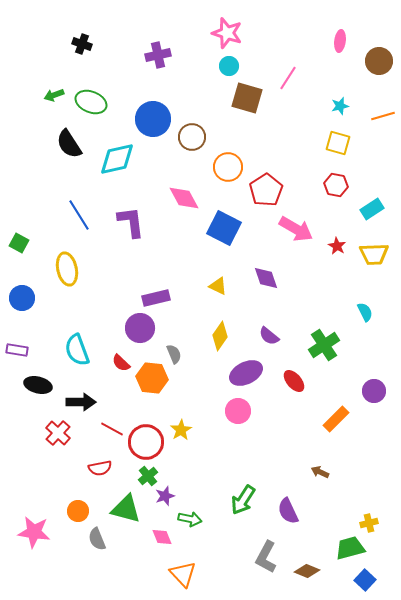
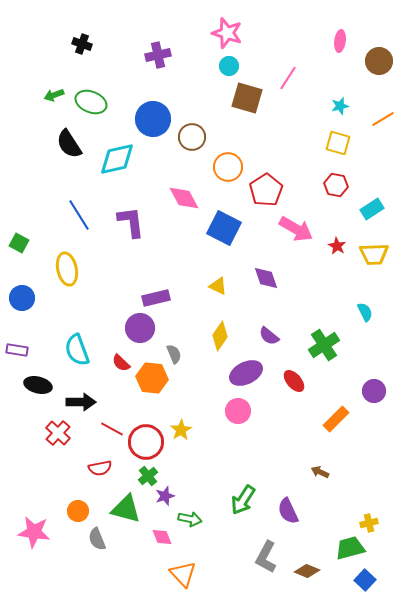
orange line at (383, 116): moved 3 px down; rotated 15 degrees counterclockwise
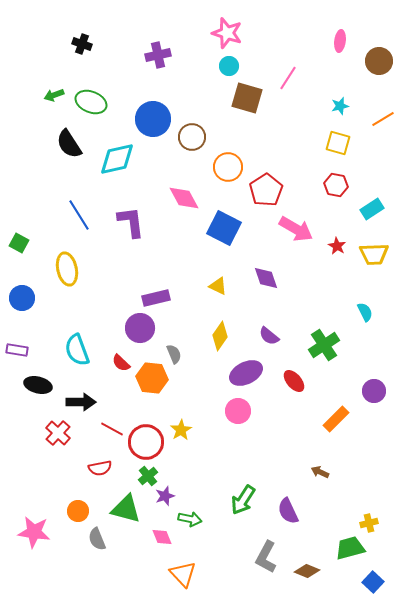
blue square at (365, 580): moved 8 px right, 2 px down
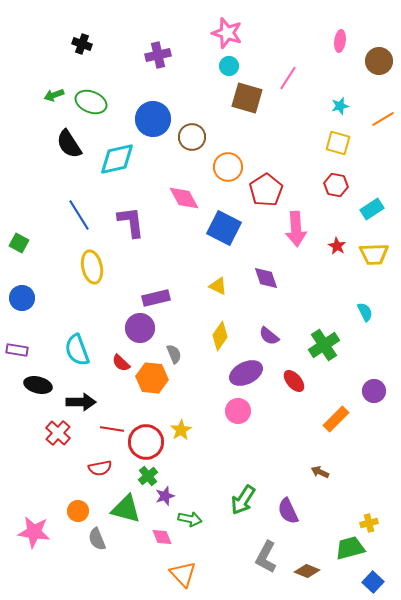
pink arrow at (296, 229): rotated 56 degrees clockwise
yellow ellipse at (67, 269): moved 25 px right, 2 px up
red line at (112, 429): rotated 20 degrees counterclockwise
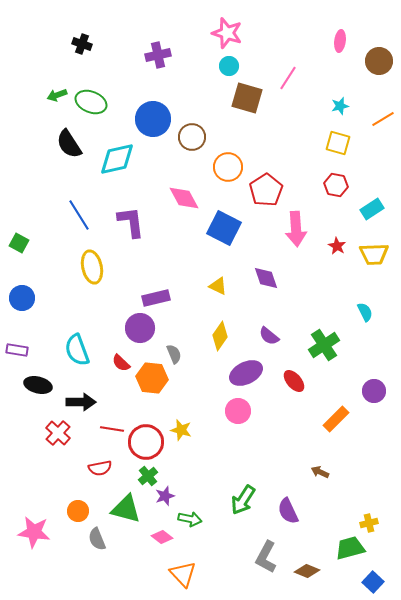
green arrow at (54, 95): moved 3 px right
yellow star at (181, 430): rotated 25 degrees counterclockwise
pink diamond at (162, 537): rotated 30 degrees counterclockwise
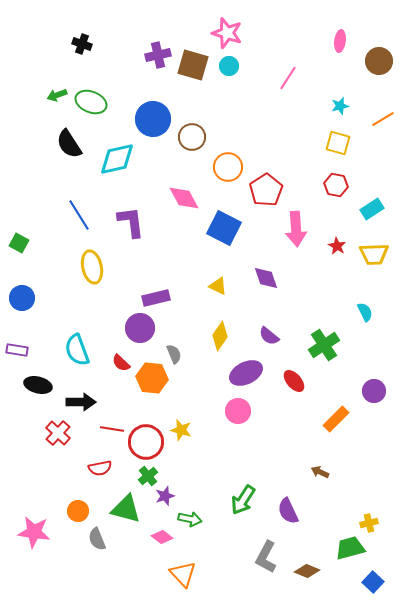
brown square at (247, 98): moved 54 px left, 33 px up
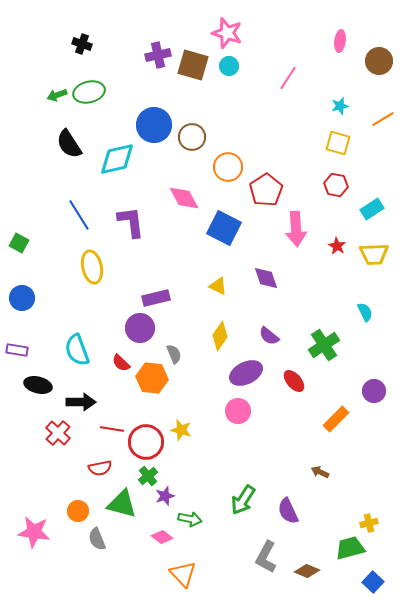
green ellipse at (91, 102): moved 2 px left, 10 px up; rotated 36 degrees counterclockwise
blue circle at (153, 119): moved 1 px right, 6 px down
green triangle at (126, 509): moved 4 px left, 5 px up
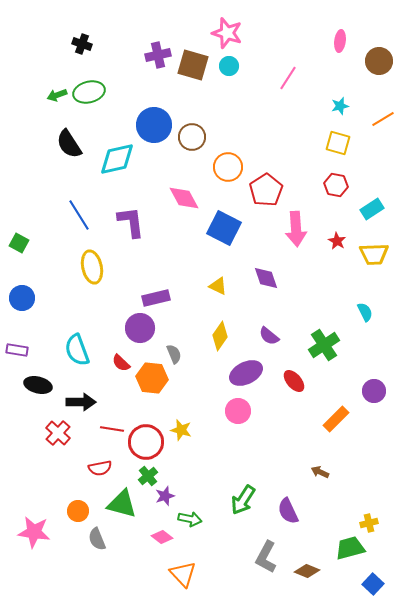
red star at (337, 246): moved 5 px up
blue square at (373, 582): moved 2 px down
